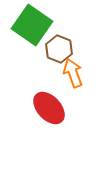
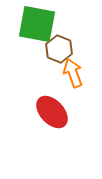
green square: moved 5 px right, 1 px up; rotated 24 degrees counterclockwise
red ellipse: moved 3 px right, 4 px down
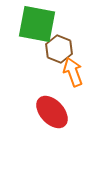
orange arrow: moved 1 px up
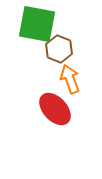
orange arrow: moved 3 px left, 7 px down
red ellipse: moved 3 px right, 3 px up
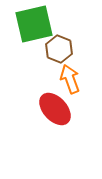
green square: moved 3 px left; rotated 24 degrees counterclockwise
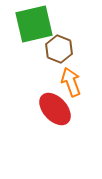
orange arrow: moved 1 px right, 3 px down
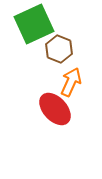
green square: rotated 12 degrees counterclockwise
orange arrow: rotated 44 degrees clockwise
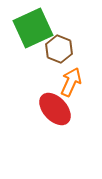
green square: moved 1 px left, 4 px down
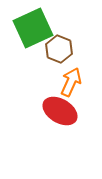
red ellipse: moved 5 px right, 2 px down; rotated 16 degrees counterclockwise
